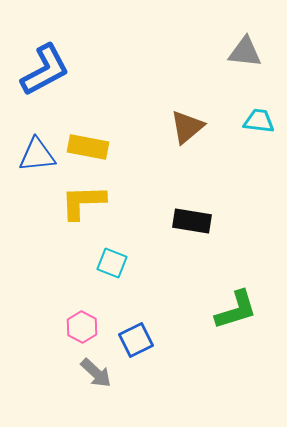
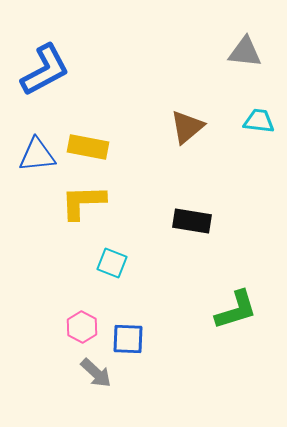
blue square: moved 8 px left, 1 px up; rotated 28 degrees clockwise
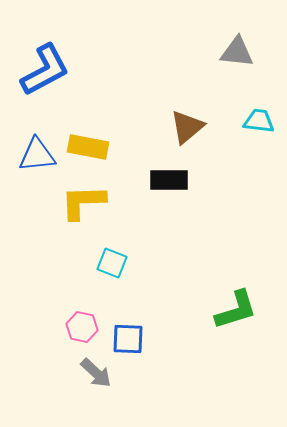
gray triangle: moved 8 px left
black rectangle: moved 23 px left, 41 px up; rotated 9 degrees counterclockwise
pink hexagon: rotated 16 degrees counterclockwise
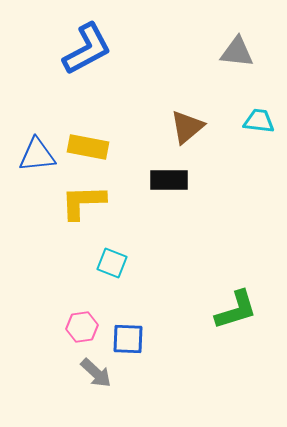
blue L-shape: moved 42 px right, 21 px up
pink hexagon: rotated 20 degrees counterclockwise
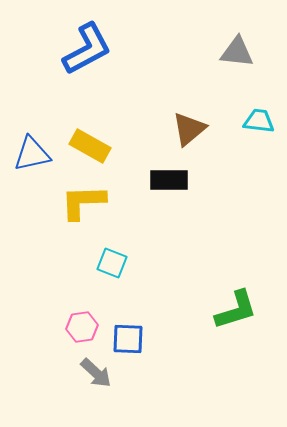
brown triangle: moved 2 px right, 2 px down
yellow rectangle: moved 2 px right, 1 px up; rotated 18 degrees clockwise
blue triangle: moved 5 px left, 1 px up; rotated 6 degrees counterclockwise
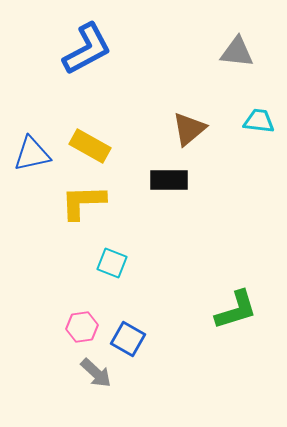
blue square: rotated 28 degrees clockwise
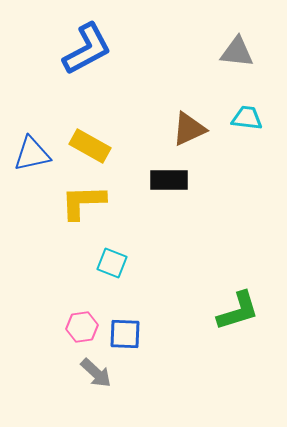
cyan trapezoid: moved 12 px left, 3 px up
brown triangle: rotated 15 degrees clockwise
green L-shape: moved 2 px right, 1 px down
blue square: moved 3 px left, 5 px up; rotated 28 degrees counterclockwise
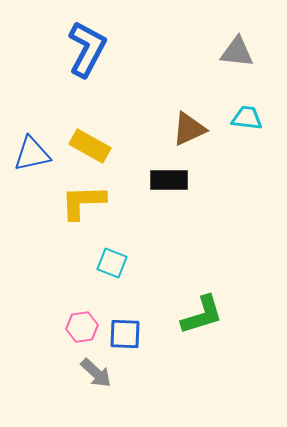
blue L-shape: rotated 34 degrees counterclockwise
green L-shape: moved 36 px left, 4 px down
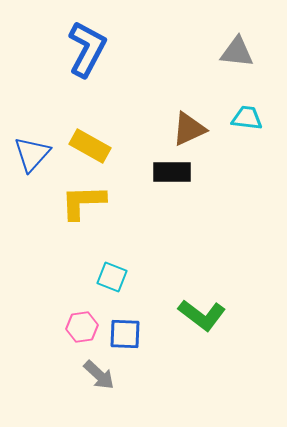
blue triangle: rotated 36 degrees counterclockwise
black rectangle: moved 3 px right, 8 px up
cyan square: moved 14 px down
green L-shape: rotated 54 degrees clockwise
gray arrow: moved 3 px right, 2 px down
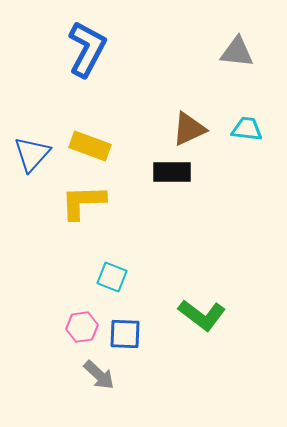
cyan trapezoid: moved 11 px down
yellow rectangle: rotated 9 degrees counterclockwise
